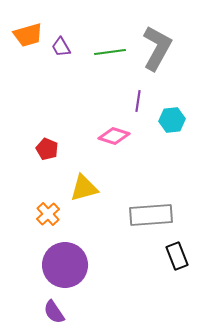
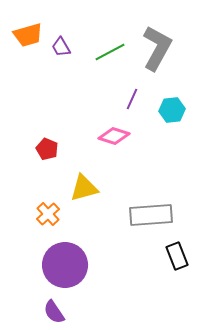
green line: rotated 20 degrees counterclockwise
purple line: moved 6 px left, 2 px up; rotated 15 degrees clockwise
cyan hexagon: moved 10 px up
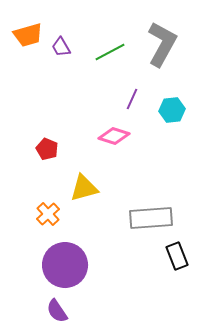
gray L-shape: moved 5 px right, 4 px up
gray rectangle: moved 3 px down
purple semicircle: moved 3 px right, 1 px up
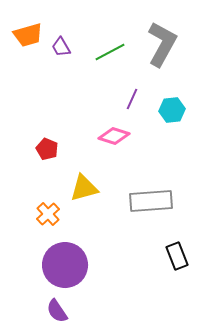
gray rectangle: moved 17 px up
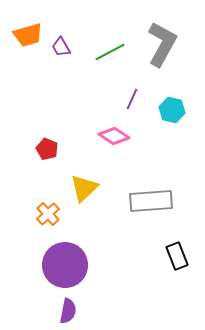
cyan hexagon: rotated 20 degrees clockwise
pink diamond: rotated 16 degrees clockwise
yellow triangle: rotated 28 degrees counterclockwise
purple semicircle: moved 11 px right; rotated 135 degrees counterclockwise
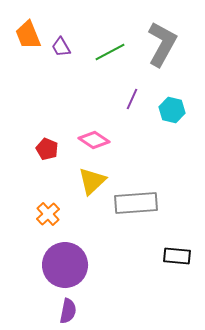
orange trapezoid: rotated 84 degrees clockwise
pink diamond: moved 20 px left, 4 px down
yellow triangle: moved 8 px right, 7 px up
gray rectangle: moved 15 px left, 2 px down
black rectangle: rotated 64 degrees counterclockwise
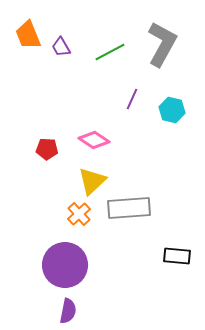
red pentagon: rotated 20 degrees counterclockwise
gray rectangle: moved 7 px left, 5 px down
orange cross: moved 31 px right
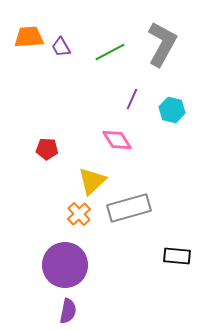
orange trapezoid: moved 1 px right, 2 px down; rotated 108 degrees clockwise
pink diamond: moved 23 px right; rotated 24 degrees clockwise
gray rectangle: rotated 12 degrees counterclockwise
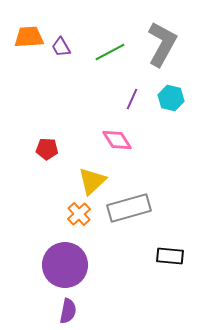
cyan hexagon: moved 1 px left, 12 px up
black rectangle: moved 7 px left
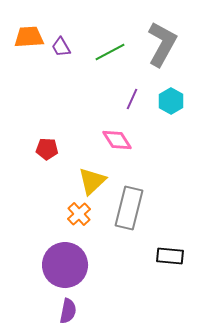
cyan hexagon: moved 3 px down; rotated 15 degrees clockwise
gray rectangle: rotated 60 degrees counterclockwise
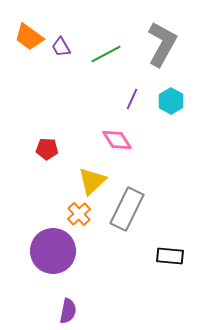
orange trapezoid: rotated 140 degrees counterclockwise
green line: moved 4 px left, 2 px down
gray rectangle: moved 2 px left, 1 px down; rotated 12 degrees clockwise
purple circle: moved 12 px left, 14 px up
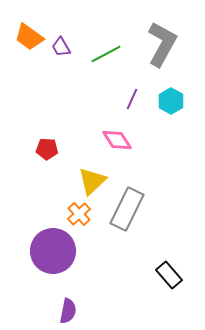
black rectangle: moved 1 px left, 19 px down; rotated 44 degrees clockwise
